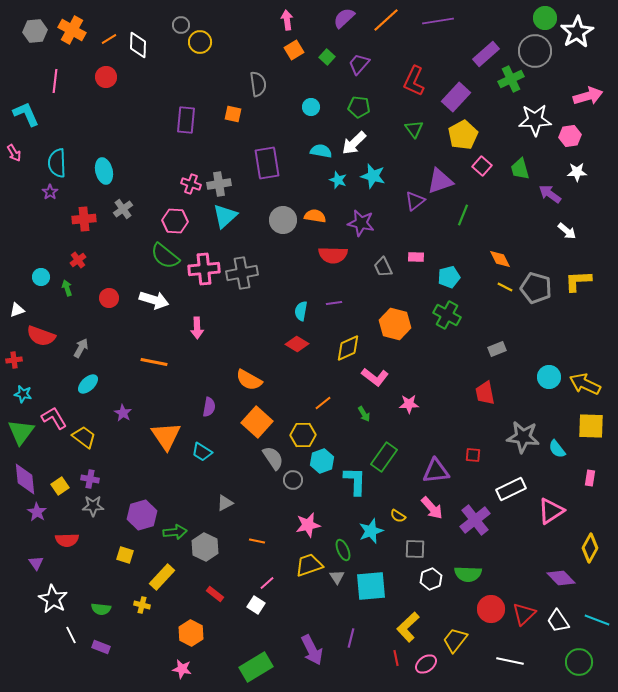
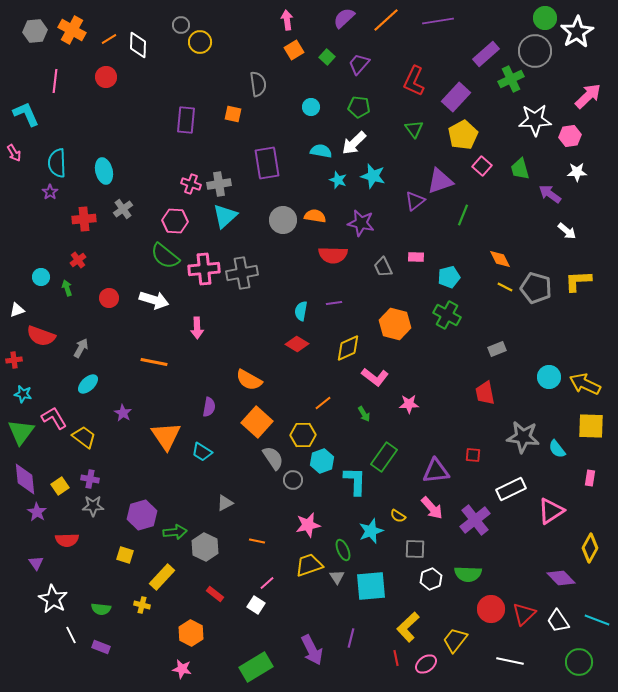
pink arrow at (588, 96): rotated 28 degrees counterclockwise
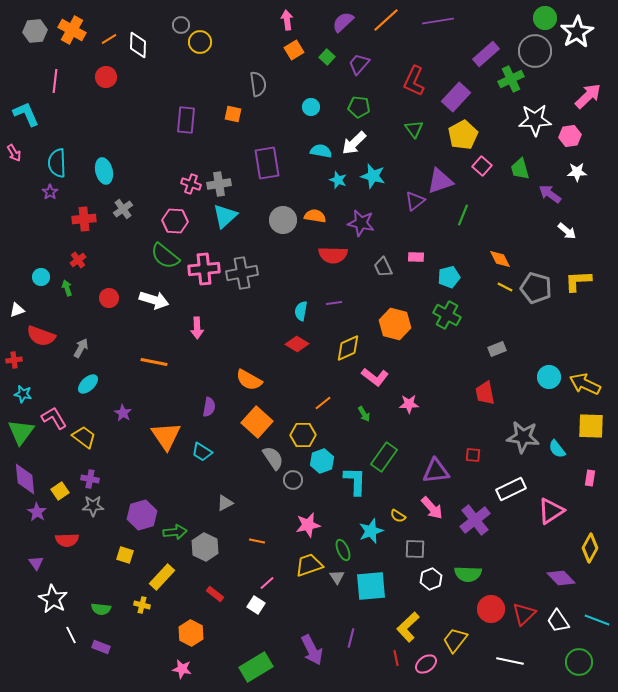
purple semicircle at (344, 18): moved 1 px left, 4 px down
yellow square at (60, 486): moved 5 px down
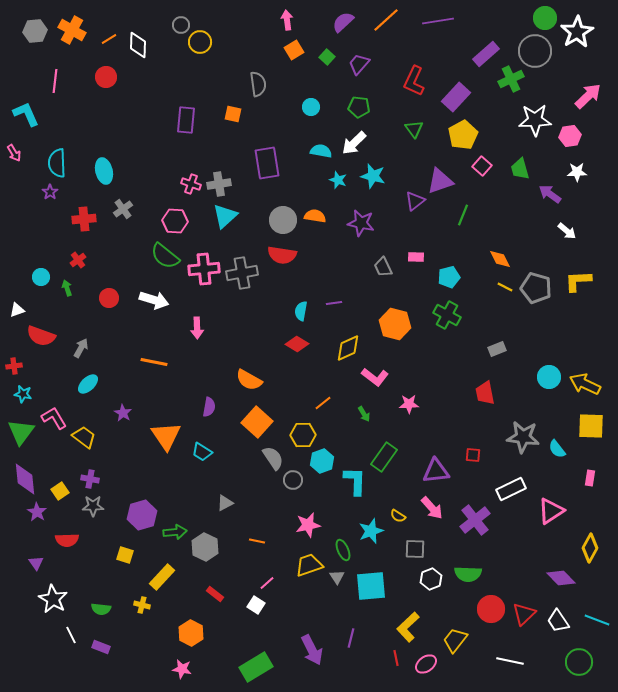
red semicircle at (333, 255): moved 51 px left; rotated 8 degrees clockwise
red cross at (14, 360): moved 6 px down
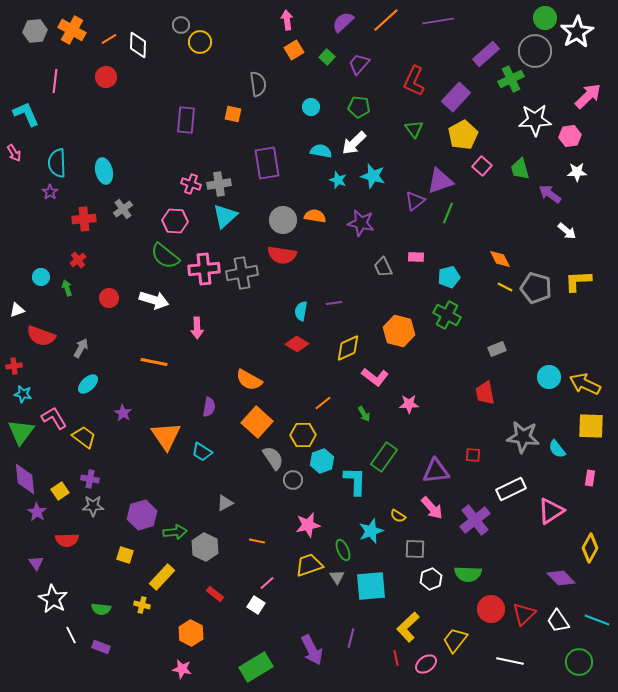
green line at (463, 215): moved 15 px left, 2 px up
orange hexagon at (395, 324): moved 4 px right, 7 px down
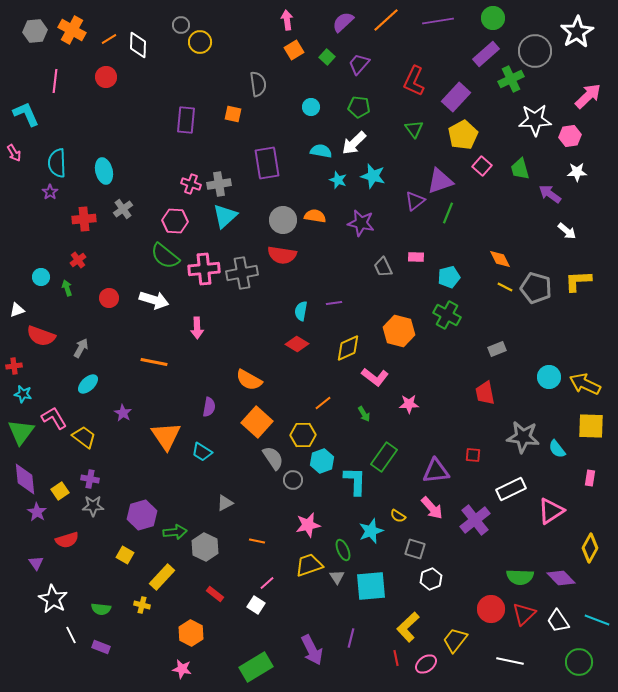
green circle at (545, 18): moved 52 px left
red semicircle at (67, 540): rotated 15 degrees counterclockwise
gray square at (415, 549): rotated 15 degrees clockwise
yellow square at (125, 555): rotated 12 degrees clockwise
green semicircle at (468, 574): moved 52 px right, 3 px down
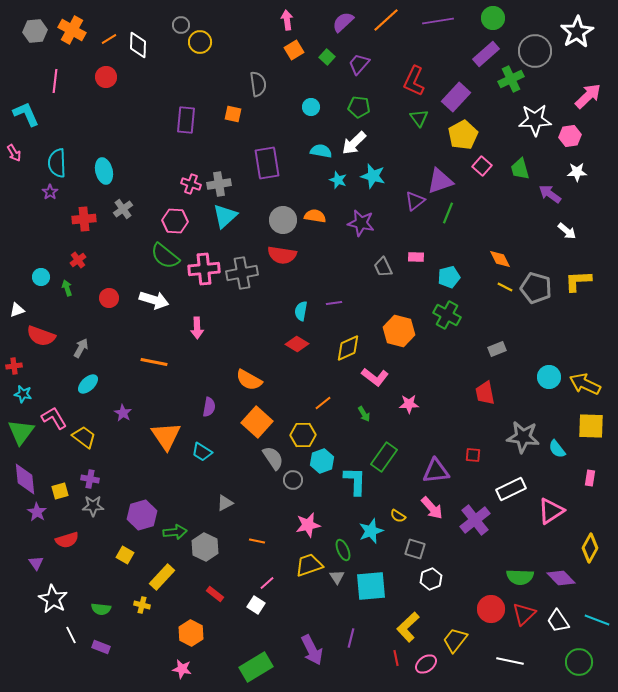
green triangle at (414, 129): moved 5 px right, 11 px up
yellow square at (60, 491): rotated 18 degrees clockwise
